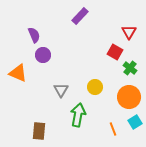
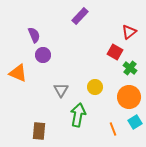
red triangle: rotated 21 degrees clockwise
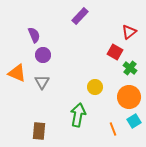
orange triangle: moved 1 px left
gray triangle: moved 19 px left, 8 px up
cyan square: moved 1 px left, 1 px up
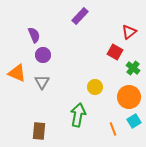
green cross: moved 3 px right
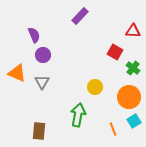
red triangle: moved 4 px right, 1 px up; rotated 42 degrees clockwise
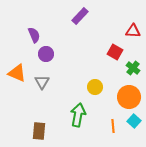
purple circle: moved 3 px right, 1 px up
cyan square: rotated 16 degrees counterclockwise
orange line: moved 3 px up; rotated 16 degrees clockwise
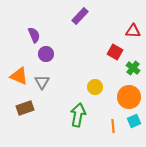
orange triangle: moved 2 px right, 3 px down
cyan square: rotated 24 degrees clockwise
brown rectangle: moved 14 px left, 23 px up; rotated 66 degrees clockwise
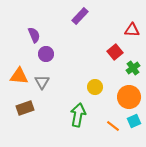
red triangle: moved 1 px left, 1 px up
red square: rotated 21 degrees clockwise
green cross: rotated 16 degrees clockwise
orange triangle: rotated 18 degrees counterclockwise
orange line: rotated 48 degrees counterclockwise
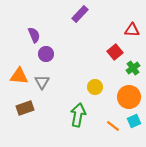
purple rectangle: moved 2 px up
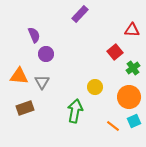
green arrow: moved 3 px left, 4 px up
